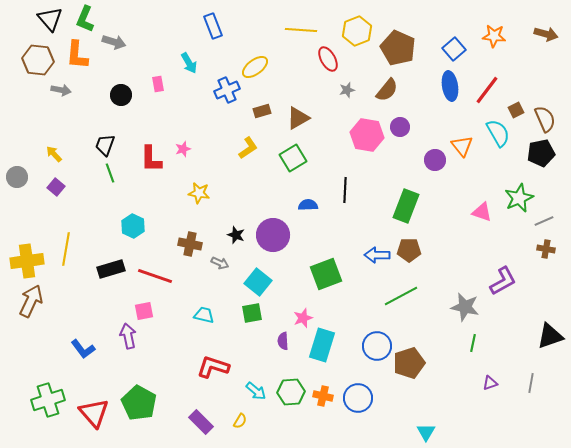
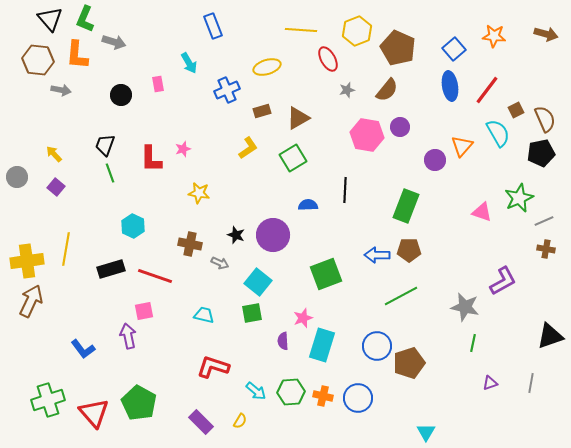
yellow ellipse at (255, 67): moved 12 px right; rotated 20 degrees clockwise
orange triangle at (462, 146): rotated 20 degrees clockwise
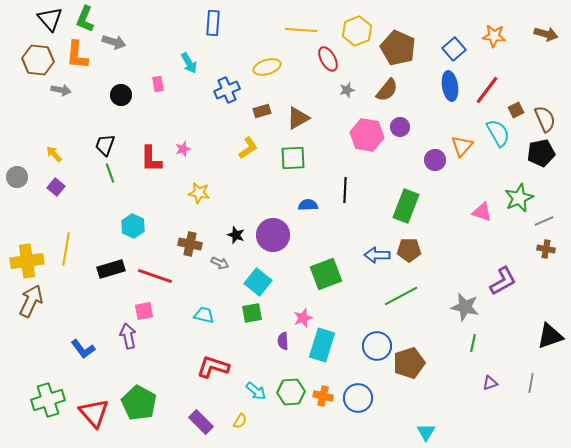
blue rectangle at (213, 26): moved 3 px up; rotated 25 degrees clockwise
green square at (293, 158): rotated 28 degrees clockwise
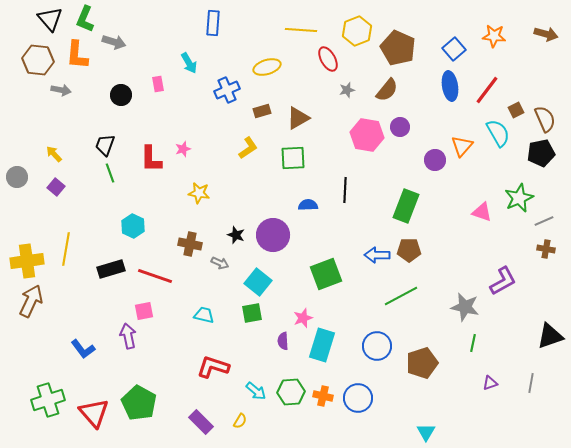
brown pentagon at (409, 363): moved 13 px right
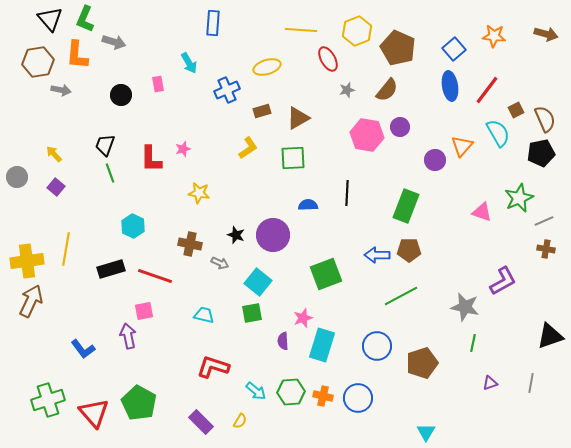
brown hexagon at (38, 60): moved 2 px down; rotated 16 degrees counterclockwise
black line at (345, 190): moved 2 px right, 3 px down
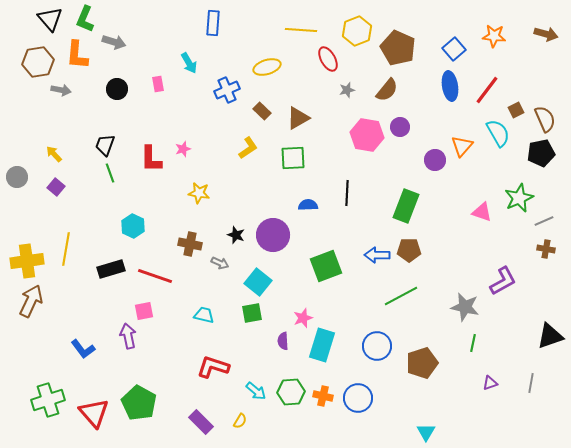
black circle at (121, 95): moved 4 px left, 6 px up
brown rectangle at (262, 111): rotated 60 degrees clockwise
green square at (326, 274): moved 8 px up
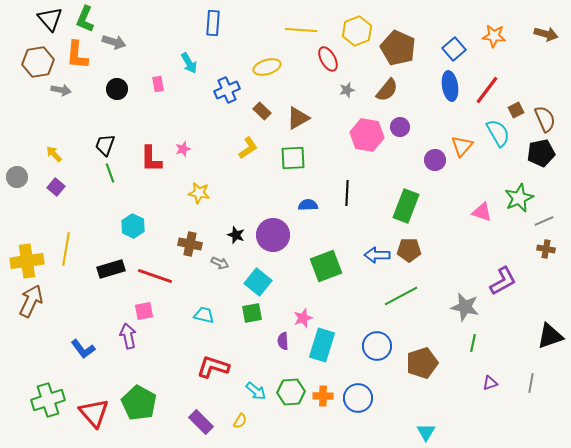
orange cross at (323, 396): rotated 12 degrees counterclockwise
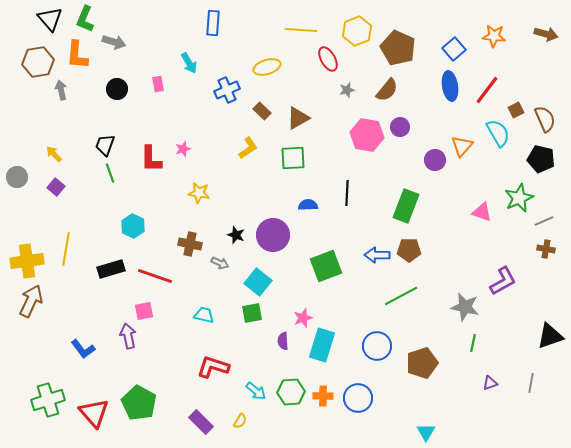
gray arrow at (61, 90): rotated 114 degrees counterclockwise
black pentagon at (541, 153): moved 6 px down; rotated 24 degrees clockwise
